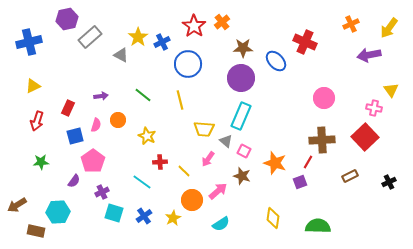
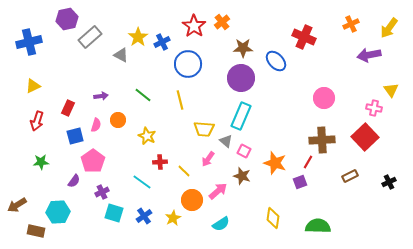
red cross at (305, 42): moved 1 px left, 5 px up
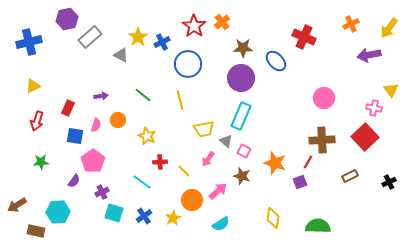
yellow trapezoid at (204, 129): rotated 15 degrees counterclockwise
blue square at (75, 136): rotated 24 degrees clockwise
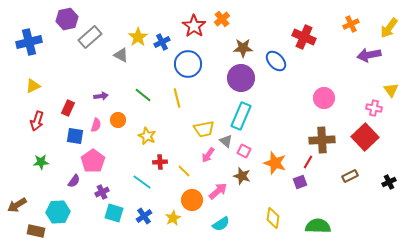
orange cross at (222, 22): moved 3 px up
yellow line at (180, 100): moved 3 px left, 2 px up
pink arrow at (208, 159): moved 4 px up
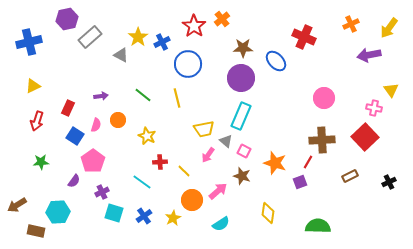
blue square at (75, 136): rotated 24 degrees clockwise
yellow diamond at (273, 218): moved 5 px left, 5 px up
